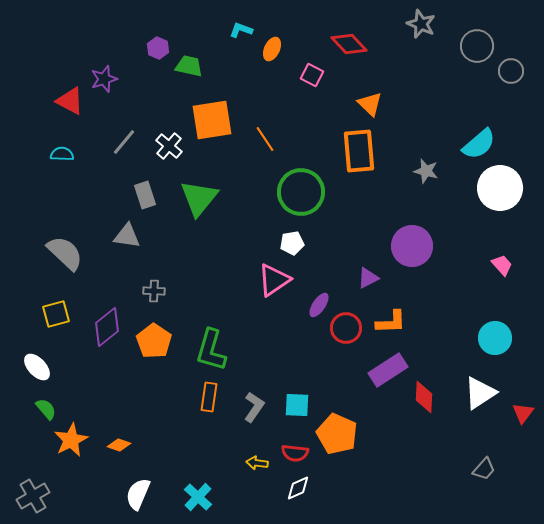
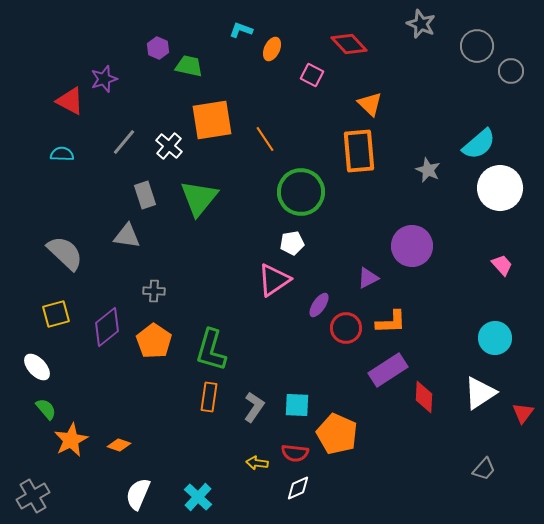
gray star at (426, 171): moved 2 px right, 1 px up; rotated 10 degrees clockwise
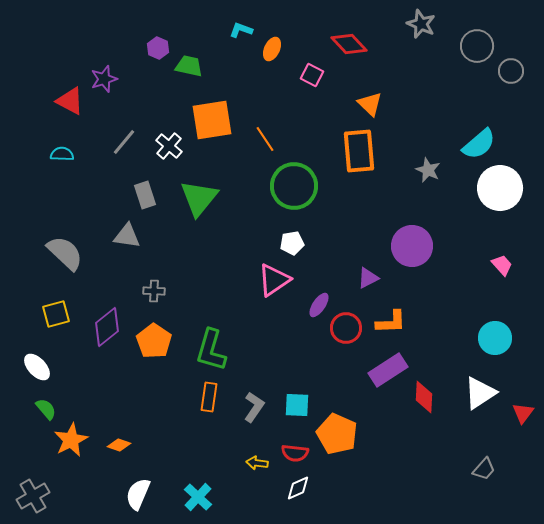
green circle at (301, 192): moved 7 px left, 6 px up
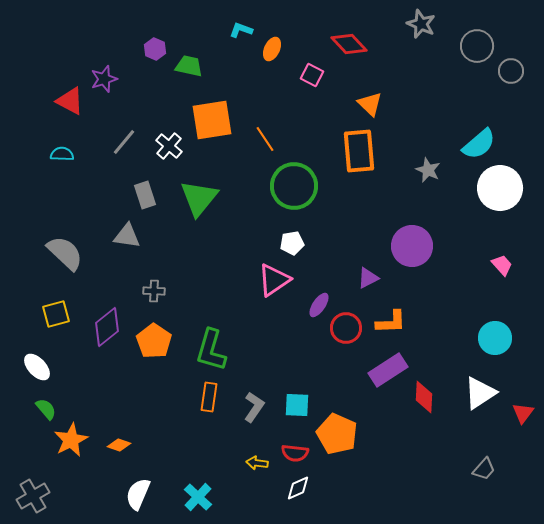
purple hexagon at (158, 48): moved 3 px left, 1 px down
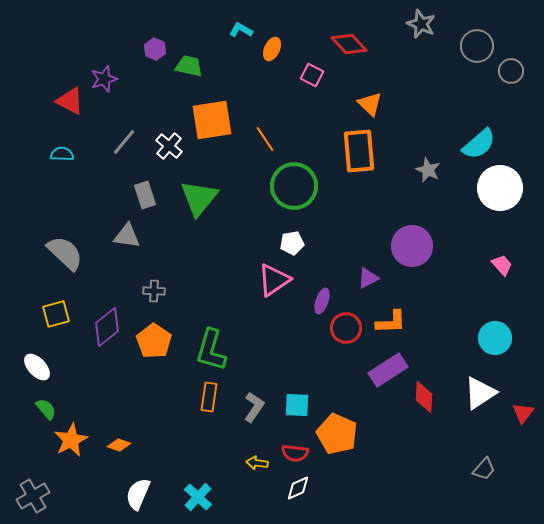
cyan L-shape at (241, 30): rotated 10 degrees clockwise
purple ellipse at (319, 305): moved 3 px right, 4 px up; rotated 15 degrees counterclockwise
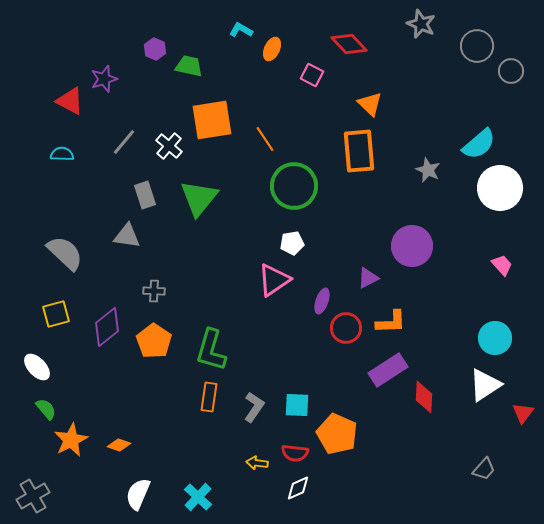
white triangle at (480, 393): moved 5 px right, 8 px up
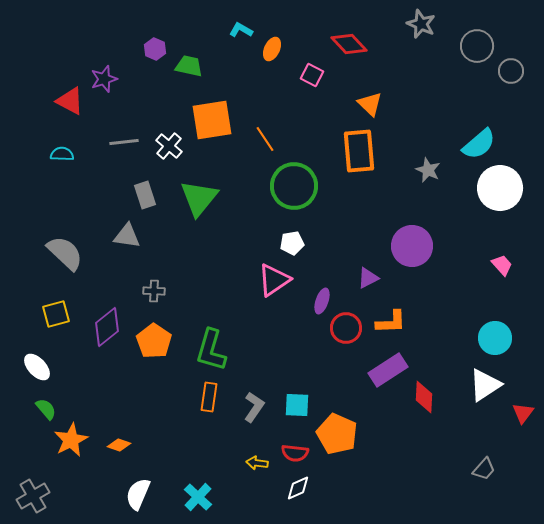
gray line at (124, 142): rotated 44 degrees clockwise
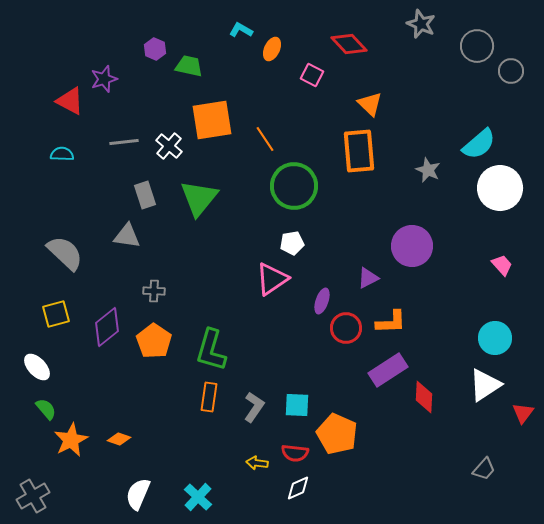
pink triangle at (274, 280): moved 2 px left, 1 px up
orange diamond at (119, 445): moved 6 px up
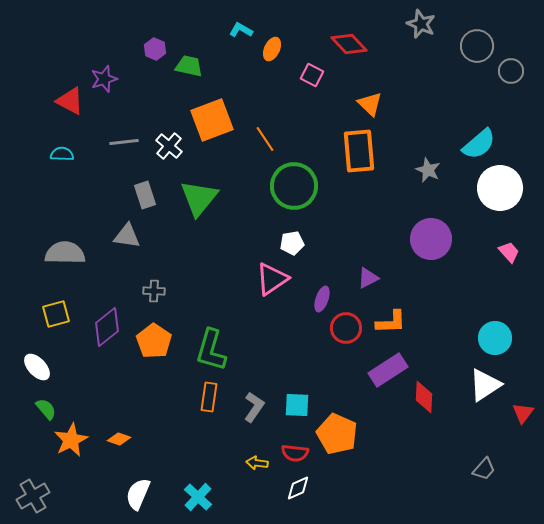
orange square at (212, 120): rotated 12 degrees counterclockwise
purple circle at (412, 246): moved 19 px right, 7 px up
gray semicircle at (65, 253): rotated 42 degrees counterclockwise
pink trapezoid at (502, 265): moved 7 px right, 13 px up
purple ellipse at (322, 301): moved 2 px up
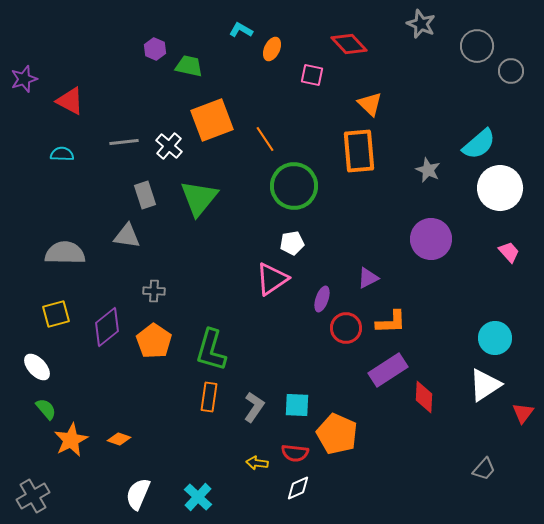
pink square at (312, 75): rotated 15 degrees counterclockwise
purple star at (104, 79): moved 80 px left
